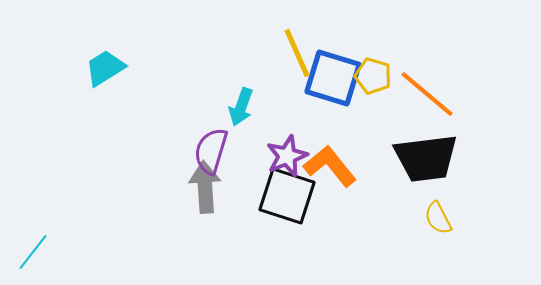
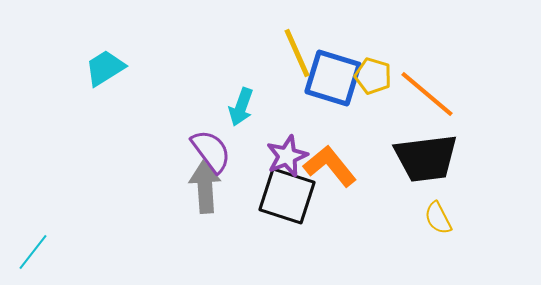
purple semicircle: rotated 126 degrees clockwise
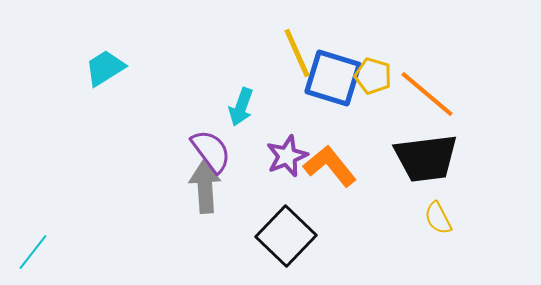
black square: moved 1 px left, 40 px down; rotated 26 degrees clockwise
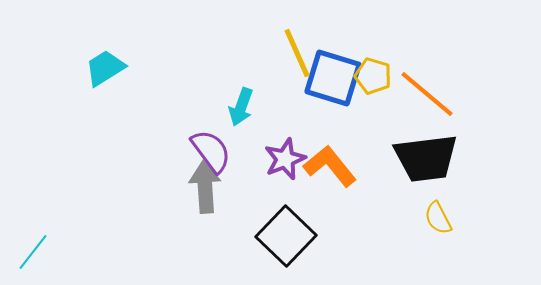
purple star: moved 2 px left, 3 px down
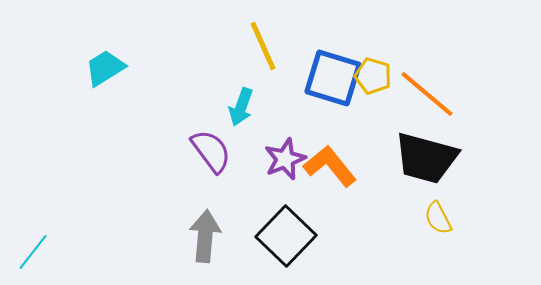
yellow line: moved 34 px left, 7 px up
black trapezoid: rotated 22 degrees clockwise
gray arrow: moved 49 px down; rotated 9 degrees clockwise
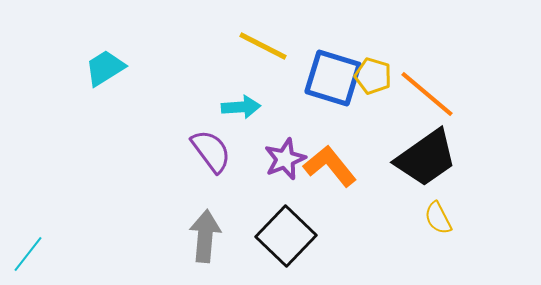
yellow line: rotated 39 degrees counterclockwise
cyan arrow: rotated 114 degrees counterclockwise
black trapezoid: rotated 50 degrees counterclockwise
cyan line: moved 5 px left, 2 px down
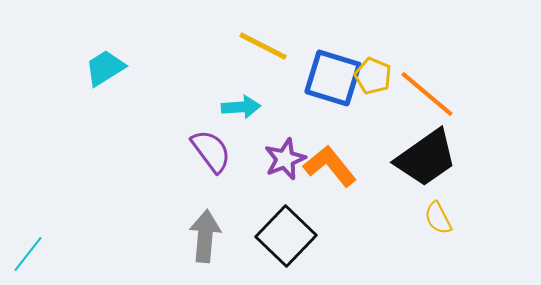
yellow pentagon: rotated 6 degrees clockwise
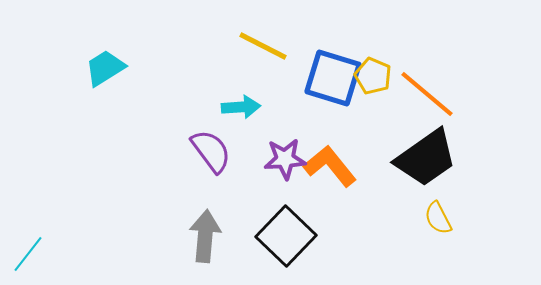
purple star: rotated 18 degrees clockwise
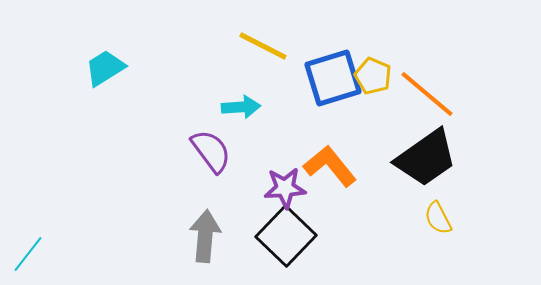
blue square: rotated 34 degrees counterclockwise
purple star: moved 29 px down
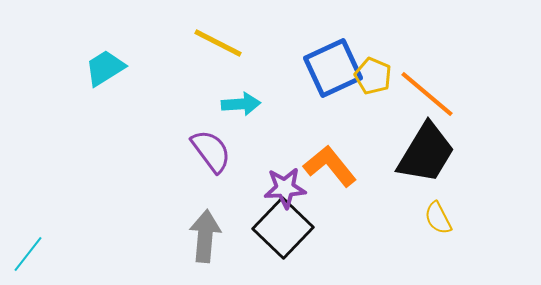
yellow line: moved 45 px left, 3 px up
blue square: moved 10 px up; rotated 8 degrees counterclockwise
cyan arrow: moved 3 px up
black trapezoid: moved 5 px up; rotated 24 degrees counterclockwise
black square: moved 3 px left, 8 px up
